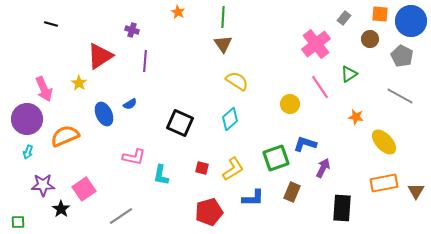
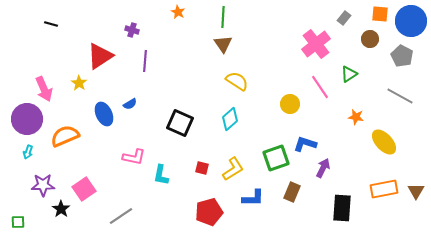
orange rectangle at (384, 183): moved 6 px down
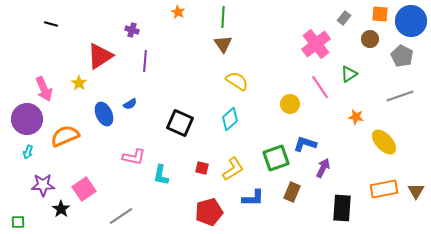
gray line at (400, 96): rotated 48 degrees counterclockwise
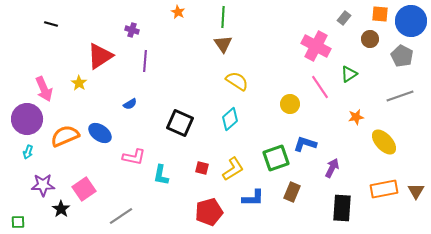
pink cross at (316, 44): moved 2 px down; rotated 24 degrees counterclockwise
blue ellipse at (104, 114): moved 4 px left, 19 px down; rotated 30 degrees counterclockwise
orange star at (356, 117): rotated 21 degrees counterclockwise
purple arrow at (323, 168): moved 9 px right
